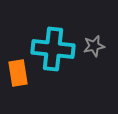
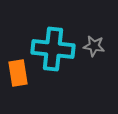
gray star: rotated 20 degrees clockwise
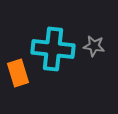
orange rectangle: rotated 8 degrees counterclockwise
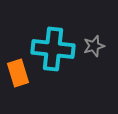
gray star: rotated 25 degrees counterclockwise
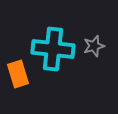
orange rectangle: moved 1 px down
